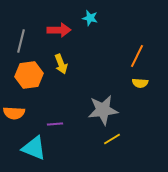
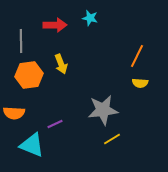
red arrow: moved 4 px left, 5 px up
gray line: rotated 15 degrees counterclockwise
purple line: rotated 21 degrees counterclockwise
cyan triangle: moved 2 px left, 3 px up
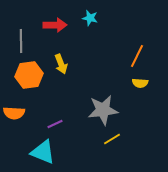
cyan triangle: moved 11 px right, 7 px down
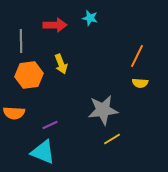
purple line: moved 5 px left, 1 px down
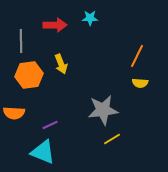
cyan star: rotated 14 degrees counterclockwise
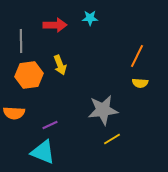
yellow arrow: moved 1 px left, 1 px down
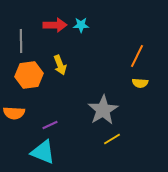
cyan star: moved 9 px left, 7 px down
gray star: rotated 24 degrees counterclockwise
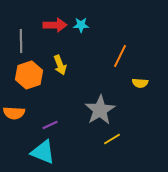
orange line: moved 17 px left
orange hexagon: rotated 12 degrees counterclockwise
gray star: moved 3 px left
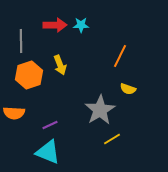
yellow semicircle: moved 12 px left, 6 px down; rotated 14 degrees clockwise
cyan triangle: moved 5 px right
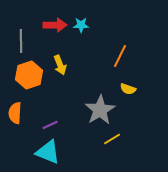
orange semicircle: moved 1 px right; rotated 90 degrees clockwise
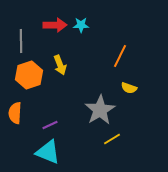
yellow semicircle: moved 1 px right, 1 px up
